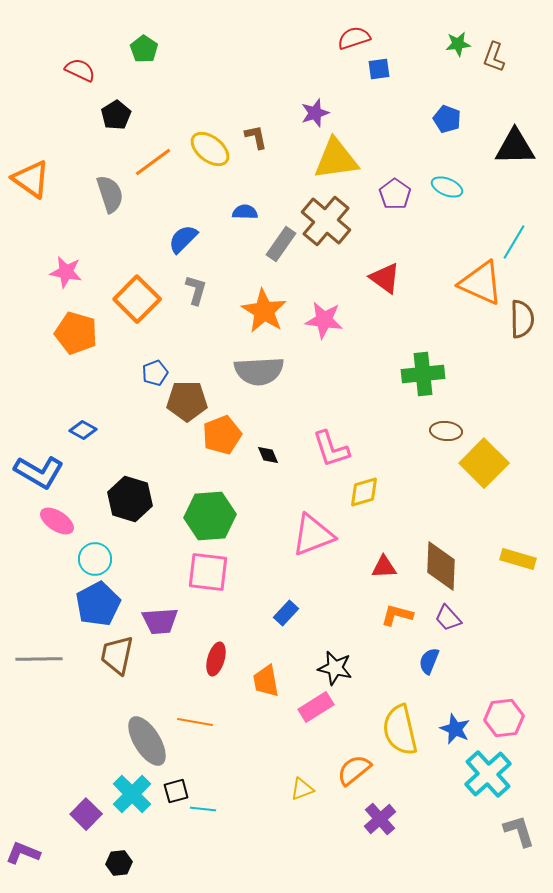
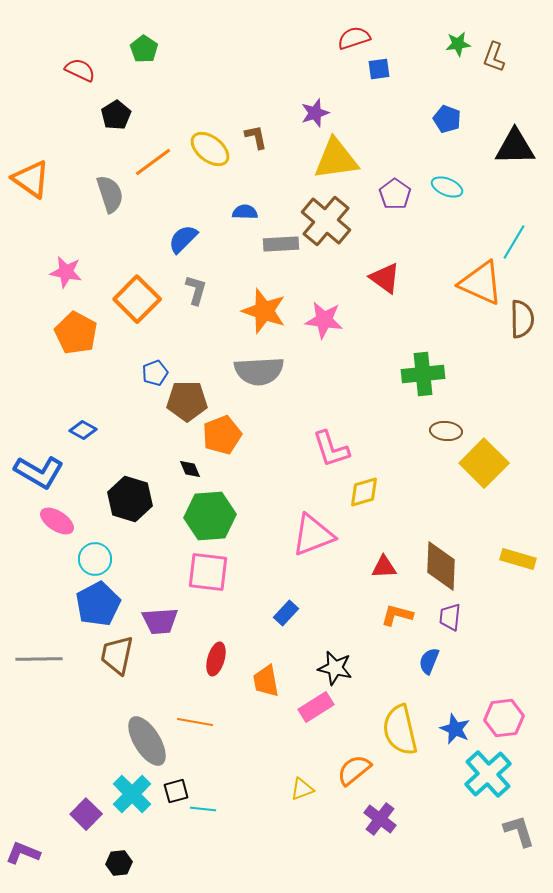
gray rectangle at (281, 244): rotated 52 degrees clockwise
orange star at (264, 311): rotated 12 degrees counterclockwise
orange pentagon at (76, 333): rotated 12 degrees clockwise
black diamond at (268, 455): moved 78 px left, 14 px down
purple trapezoid at (448, 618): moved 2 px right, 1 px up; rotated 48 degrees clockwise
purple cross at (380, 819): rotated 12 degrees counterclockwise
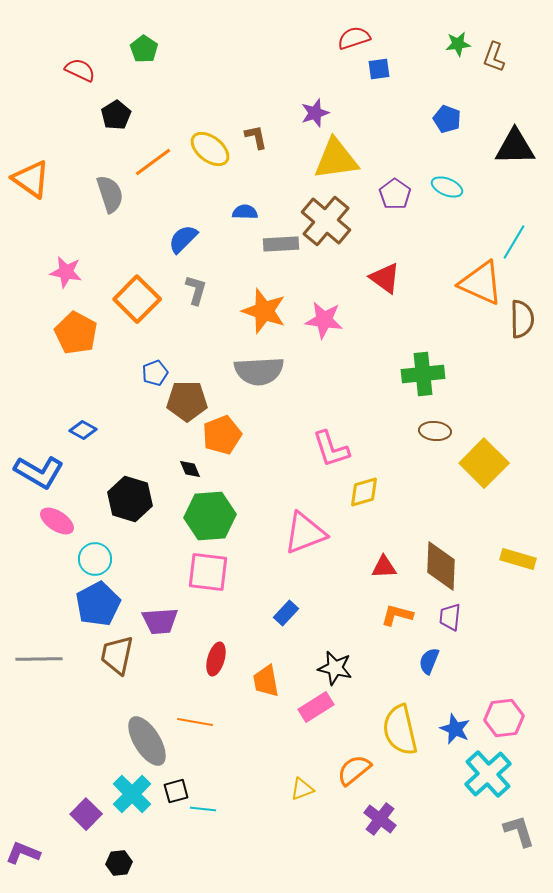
brown ellipse at (446, 431): moved 11 px left
pink triangle at (313, 535): moved 8 px left, 2 px up
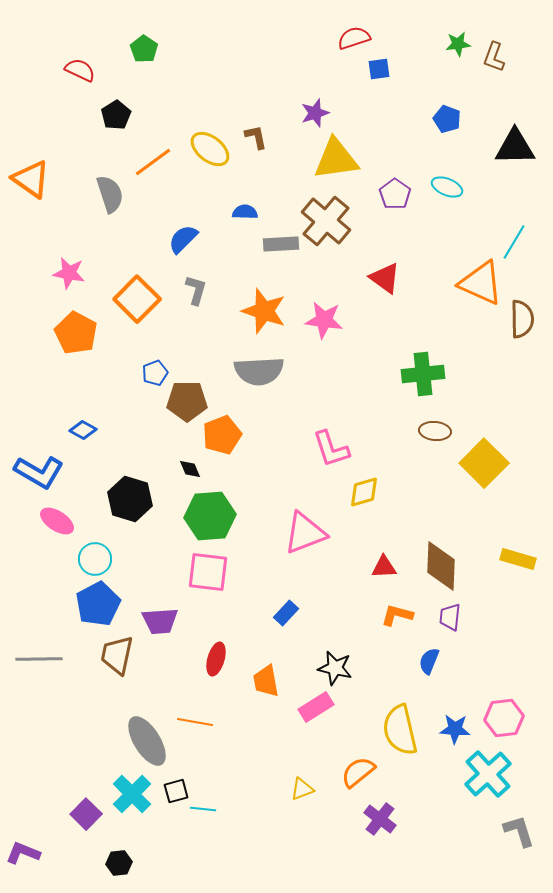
pink star at (66, 272): moved 3 px right, 1 px down
blue star at (455, 729): rotated 20 degrees counterclockwise
orange semicircle at (354, 770): moved 4 px right, 2 px down
